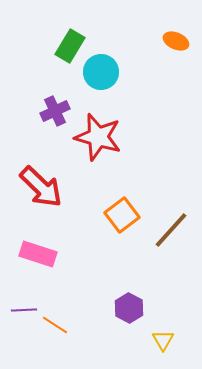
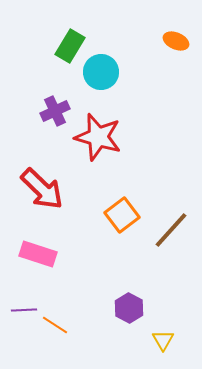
red arrow: moved 1 px right, 2 px down
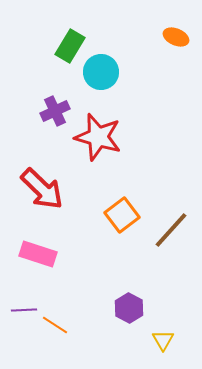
orange ellipse: moved 4 px up
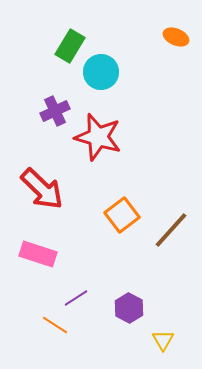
purple line: moved 52 px right, 12 px up; rotated 30 degrees counterclockwise
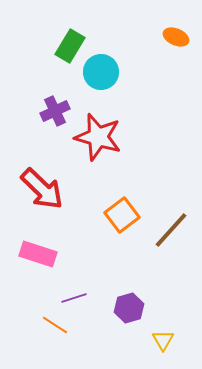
purple line: moved 2 px left; rotated 15 degrees clockwise
purple hexagon: rotated 16 degrees clockwise
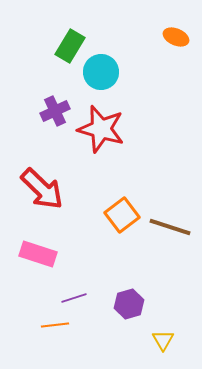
red star: moved 3 px right, 8 px up
brown line: moved 1 px left, 3 px up; rotated 66 degrees clockwise
purple hexagon: moved 4 px up
orange line: rotated 40 degrees counterclockwise
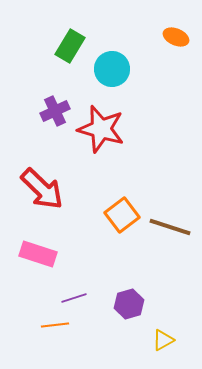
cyan circle: moved 11 px right, 3 px up
yellow triangle: rotated 30 degrees clockwise
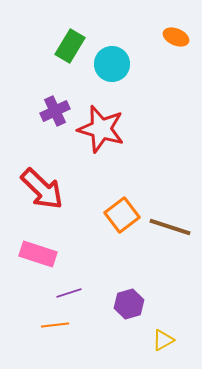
cyan circle: moved 5 px up
purple line: moved 5 px left, 5 px up
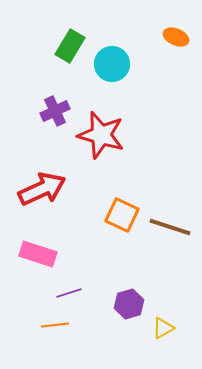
red star: moved 6 px down
red arrow: rotated 69 degrees counterclockwise
orange square: rotated 28 degrees counterclockwise
yellow triangle: moved 12 px up
